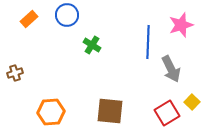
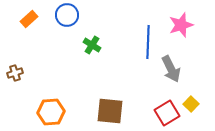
yellow square: moved 1 px left, 2 px down
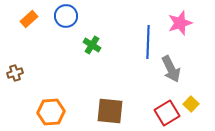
blue circle: moved 1 px left, 1 px down
pink star: moved 1 px left, 2 px up
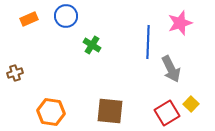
orange rectangle: rotated 18 degrees clockwise
orange hexagon: rotated 12 degrees clockwise
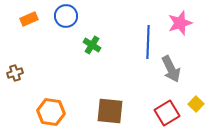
yellow square: moved 5 px right
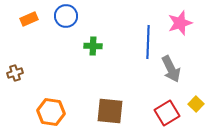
green cross: moved 1 px right, 1 px down; rotated 30 degrees counterclockwise
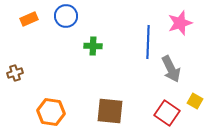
yellow square: moved 1 px left, 3 px up; rotated 14 degrees counterclockwise
red square: rotated 25 degrees counterclockwise
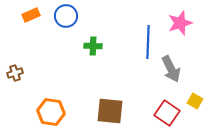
orange rectangle: moved 2 px right, 4 px up
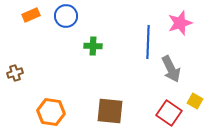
red square: moved 2 px right
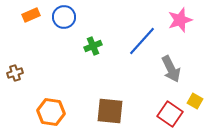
blue circle: moved 2 px left, 1 px down
pink star: moved 3 px up
blue line: moved 6 px left, 1 px up; rotated 40 degrees clockwise
green cross: rotated 24 degrees counterclockwise
red square: moved 1 px right, 1 px down
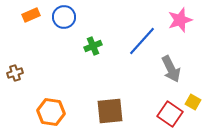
yellow square: moved 2 px left, 1 px down
brown square: rotated 12 degrees counterclockwise
